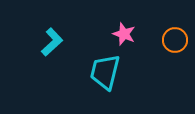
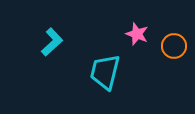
pink star: moved 13 px right
orange circle: moved 1 px left, 6 px down
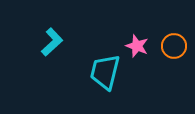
pink star: moved 12 px down
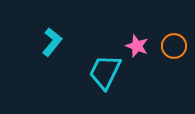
cyan L-shape: rotated 8 degrees counterclockwise
cyan trapezoid: rotated 12 degrees clockwise
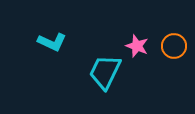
cyan L-shape: rotated 76 degrees clockwise
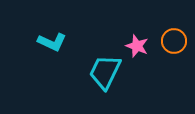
orange circle: moved 5 px up
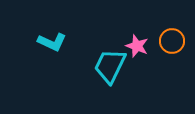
orange circle: moved 2 px left
cyan trapezoid: moved 5 px right, 6 px up
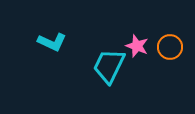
orange circle: moved 2 px left, 6 px down
cyan trapezoid: moved 1 px left
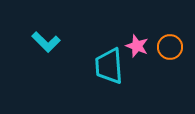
cyan L-shape: moved 6 px left; rotated 20 degrees clockwise
cyan trapezoid: rotated 30 degrees counterclockwise
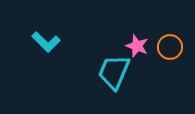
cyan trapezoid: moved 5 px right, 6 px down; rotated 27 degrees clockwise
